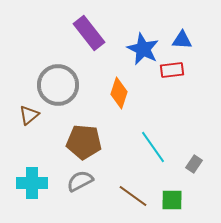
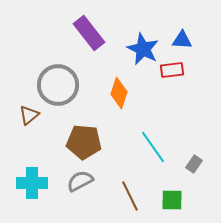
brown line: moved 3 px left; rotated 28 degrees clockwise
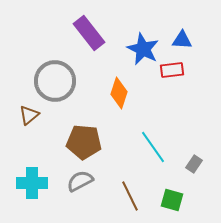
gray circle: moved 3 px left, 4 px up
green square: rotated 15 degrees clockwise
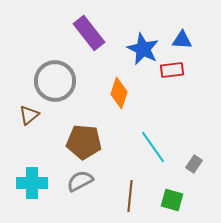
brown line: rotated 32 degrees clockwise
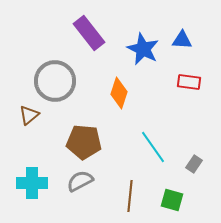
red rectangle: moved 17 px right, 12 px down; rotated 15 degrees clockwise
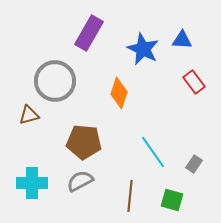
purple rectangle: rotated 68 degrees clockwise
red rectangle: moved 5 px right; rotated 45 degrees clockwise
brown triangle: rotated 25 degrees clockwise
cyan line: moved 5 px down
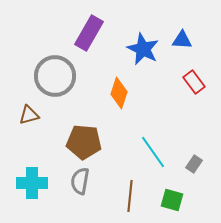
gray circle: moved 5 px up
gray semicircle: rotated 52 degrees counterclockwise
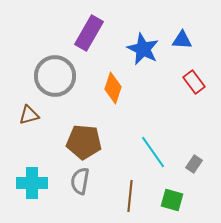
orange diamond: moved 6 px left, 5 px up
